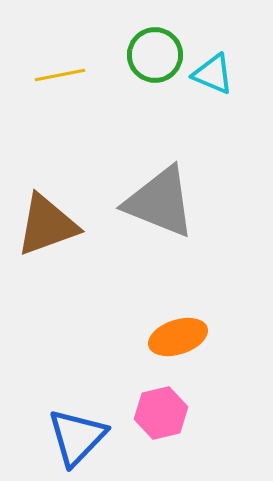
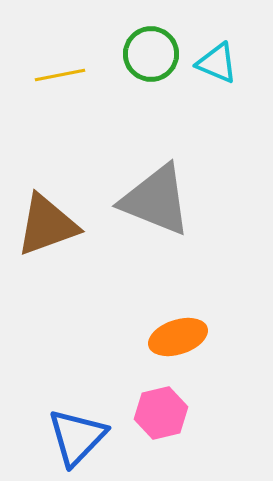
green circle: moved 4 px left, 1 px up
cyan triangle: moved 4 px right, 11 px up
gray triangle: moved 4 px left, 2 px up
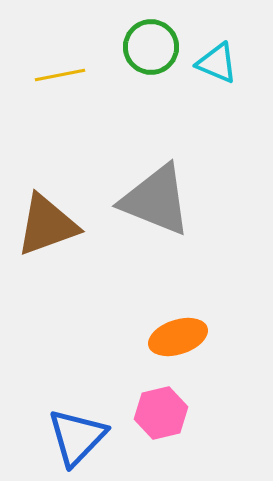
green circle: moved 7 px up
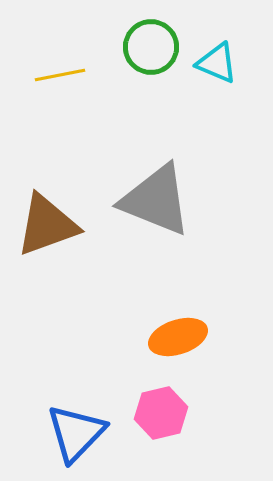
blue triangle: moved 1 px left, 4 px up
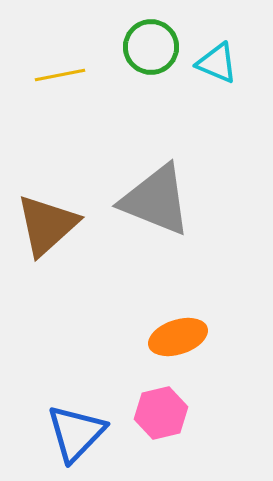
brown triangle: rotated 22 degrees counterclockwise
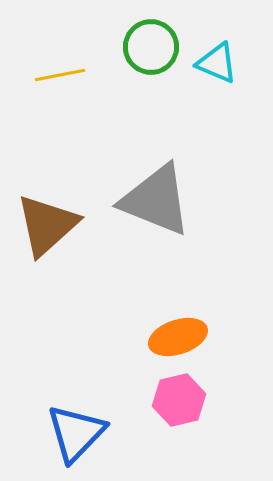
pink hexagon: moved 18 px right, 13 px up
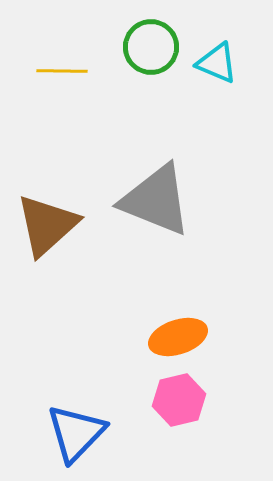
yellow line: moved 2 px right, 4 px up; rotated 12 degrees clockwise
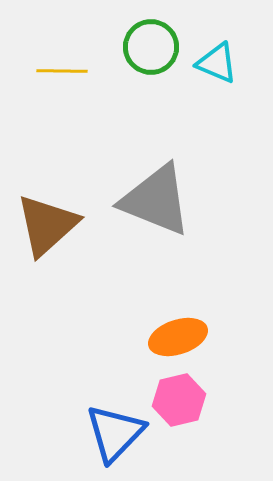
blue triangle: moved 39 px right
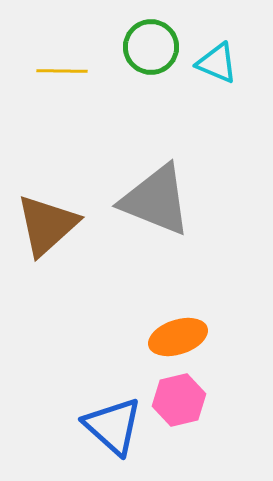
blue triangle: moved 2 px left, 7 px up; rotated 32 degrees counterclockwise
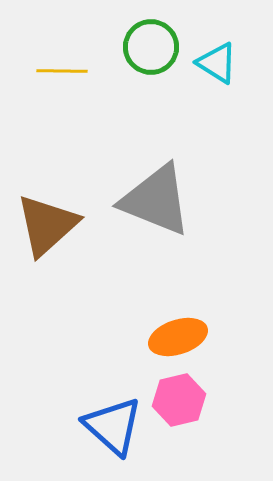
cyan triangle: rotated 9 degrees clockwise
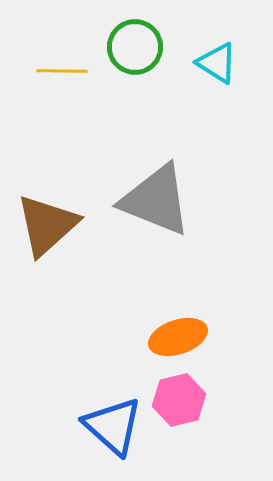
green circle: moved 16 px left
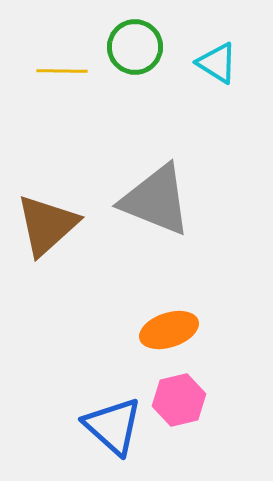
orange ellipse: moved 9 px left, 7 px up
